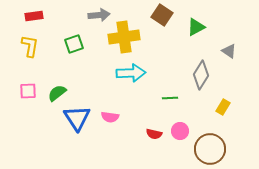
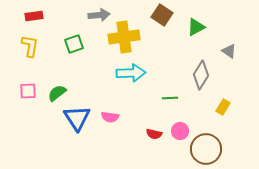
brown circle: moved 4 px left
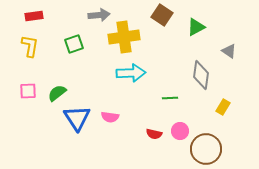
gray diamond: rotated 24 degrees counterclockwise
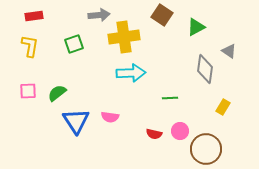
gray diamond: moved 4 px right, 6 px up
blue triangle: moved 1 px left, 3 px down
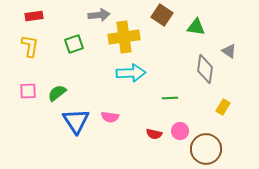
green triangle: rotated 36 degrees clockwise
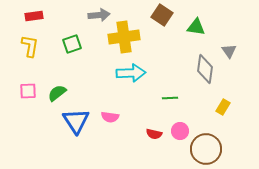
green square: moved 2 px left
gray triangle: rotated 21 degrees clockwise
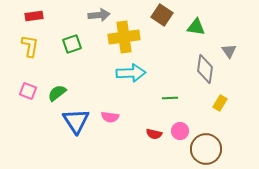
pink square: rotated 24 degrees clockwise
yellow rectangle: moved 3 px left, 4 px up
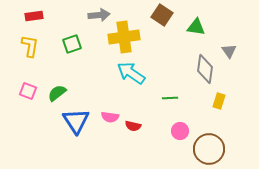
cyan arrow: rotated 144 degrees counterclockwise
yellow rectangle: moved 1 px left, 2 px up; rotated 14 degrees counterclockwise
red semicircle: moved 21 px left, 8 px up
brown circle: moved 3 px right
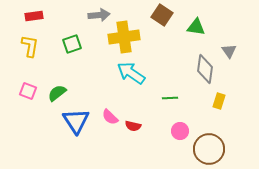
pink semicircle: rotated 36 degrees clockwise
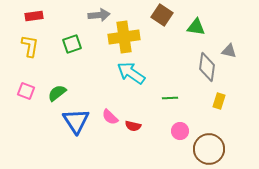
gray triangle: rotated 42 degrees counterclockwise
gray diamond: moved 2 px right, 2 px up
pink square: moved 2 px left
